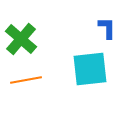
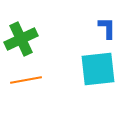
green cross: rotated 24 degrees clockwise
cyan square: moved 8 px right
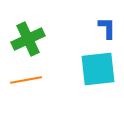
green cross: moved 7 px right
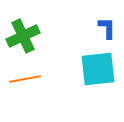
green cross: moved 5 px left, 3 px up
orange line: moved 1 px left, 1 px up
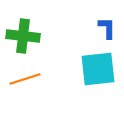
green cross: rotated 32 degrees clockwise
orange line: rotated 8 degrees counterclockwise
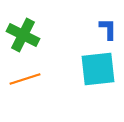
blue L-shape: moved 1 px right, 1 px down
green cross: moved 1 px up; rotated 20 degrees clockwise
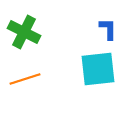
green cross: moved 1 px right, 3 px up
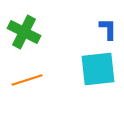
orange line: moved 2 px right, 1 px down
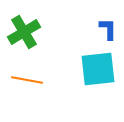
green cross: rotated 32 degrees clockwise
orange line: rotated 28 degrees clockwise
